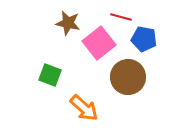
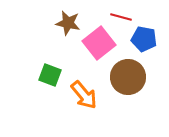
orange arrow: moved 13 px up; rotated 8 degrees clockwise
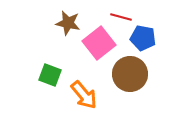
blue pentagon: moved 1 px left, 1 px up
brown circle: moved 2 px right, 3 px up
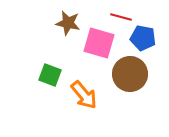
pink square: rotated 36 degrees counterclockwise
